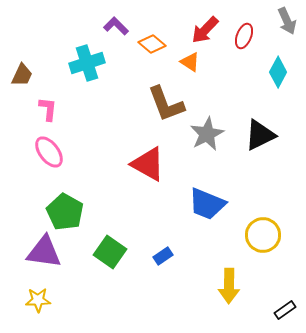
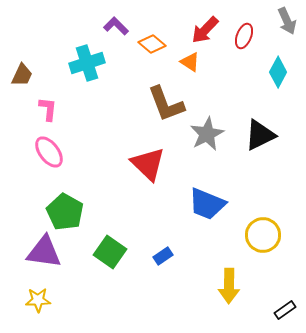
red triangle: rotated 15 degrees clockwise
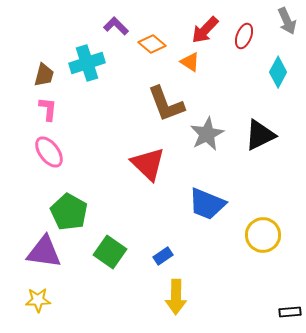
brown trapezoid: moved 22 px right; rotated 10 degrees counterclockwise
green pentagon: moved 4 px right
yellow arrow: moved 53 px left, 11 px down
black rectangle: moved 5 px right, 2 px down; rotated 30 degrees clockwise
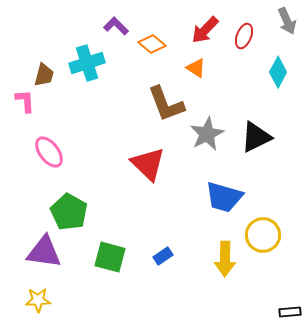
orange triangle: moved 6 px right, 6 px down
pink L-shape: moved 23 px left, 8 px up; rotated 10 degrees counterclockwise
black triangle: moved 4 px left, 2 px down
blue trapezoid: moved 17 px right, 7 px up; rotated 6 degrees counterclockwise
green square: moved 5 px down; rotated 20 degrees counterclockwise
yellow arrow: moved 49 px right, 38 px up
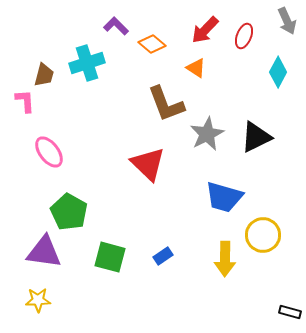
black rectangle: rotated 20 degrees clockwise
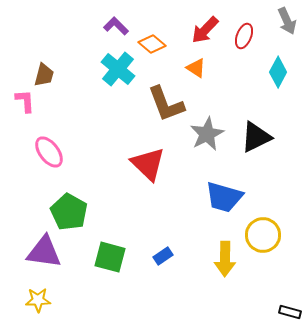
cyan cross: moved 31 px right, 6 px down; rotated 32 degrees counterclockwise
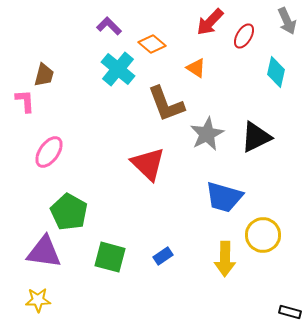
purple L-shape: moved 7 px left
red arrow: moved 5 px right, 8 px up
red ellipse: rotated 10 degrees clockwise
cyan diamond: moved 2 px left; rotated 16 degrees counterclockwise
pink ellipse: rotated 72 degrees clockwise
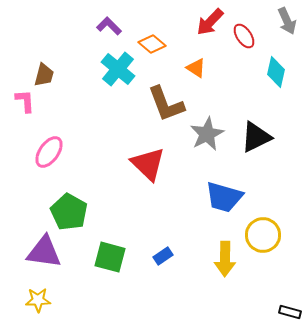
red ellipse: rotated 65 degrees counterclockwise
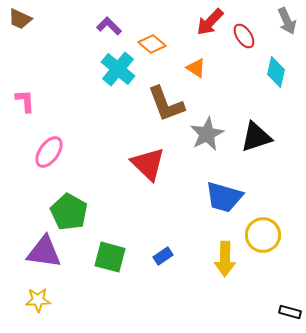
brown trapezoid: moved 24 px left, 56 px up; rotated 100 degrees clockwise
black triangle: rotated 8 degrees clockwise
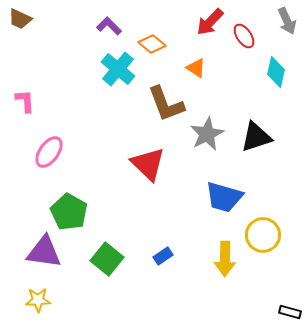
green square: moved 3 px left, 2 px down; rotated 24 degrees clockwise
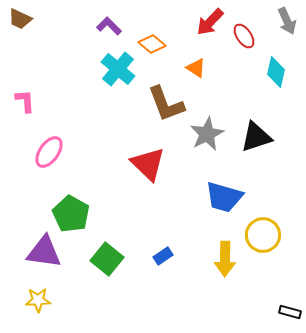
green pentagon: moved 2 px right, 2 px down
